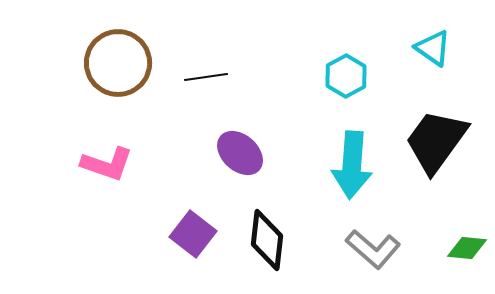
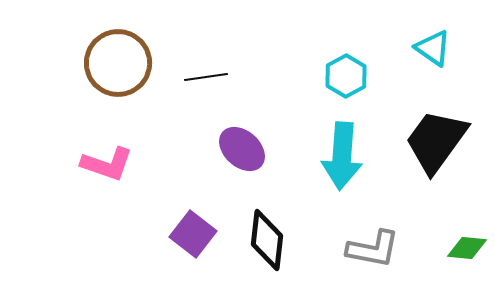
purple ellipse: moved 2 px right, 4 px up
cyan arrow: moved 10 px left, 9 px up
gray L-shape: rotated 30 degrees counterclockwise
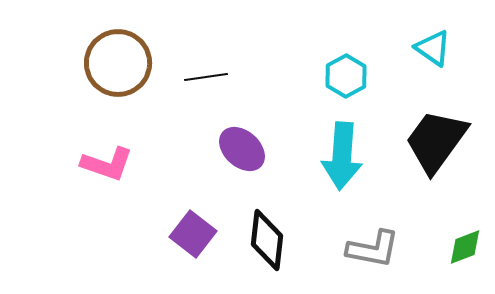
green diamond: moved 2 px left, 1 px up; rotated 27 degrees counterclockwise
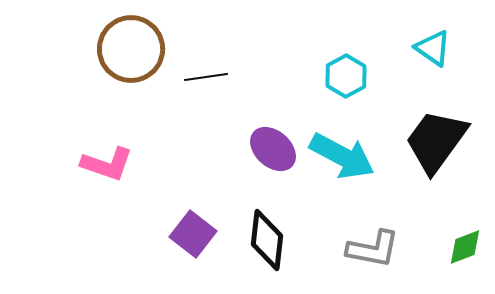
brown circle: moved 13 px right, 14 px up
purple ellipse: moved 31 px right
cyan arrow: rotated 66 degrees counterclockwise
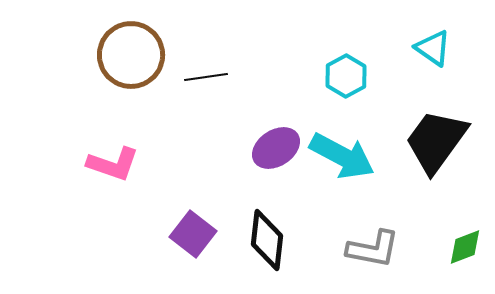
brown circle: moved 6 px down
purple ellipse: moved 3 px right, 1 px up; rotated 75 degrees counterclockwise
pink L-shape: moved 6 px right
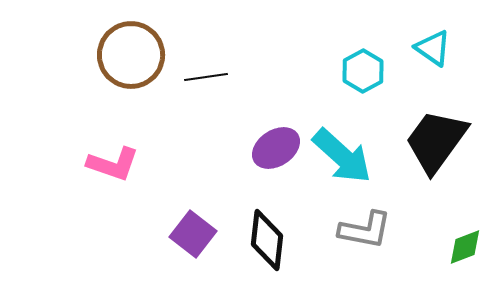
cyan hexagon: moved 17 px right, 5 px up
cyan arrow: rotated 14 degrees clockwise
gray L-shape: moved 8 px left, 19 px up
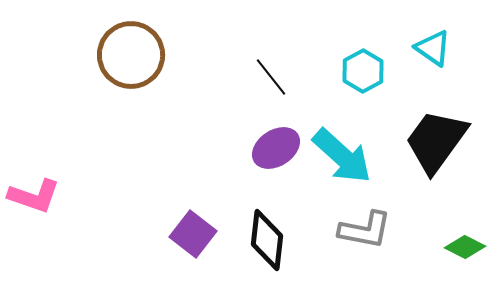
black line: moved 65 px right; rotated 60 degrees clockwise
pink L-shape: moved 79 px left, 32 px down
green diamond: rotated 48 degrees clockwise
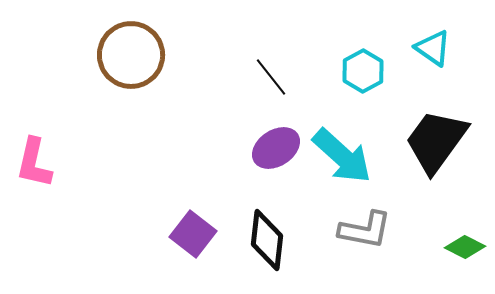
pink L-shape: moved 33 px up; rotated 84 degrees clockwise
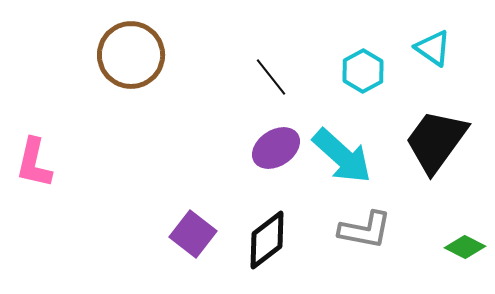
black diamond: rotated 46 degrees clockwise
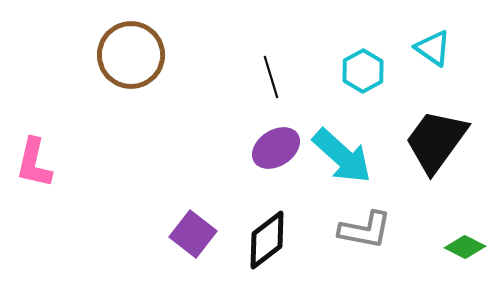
black line: rotated 21 degrees clockwise
